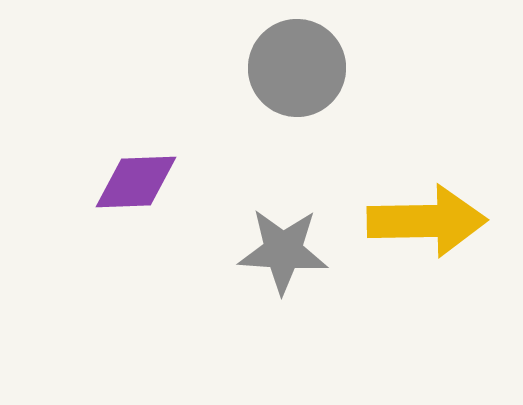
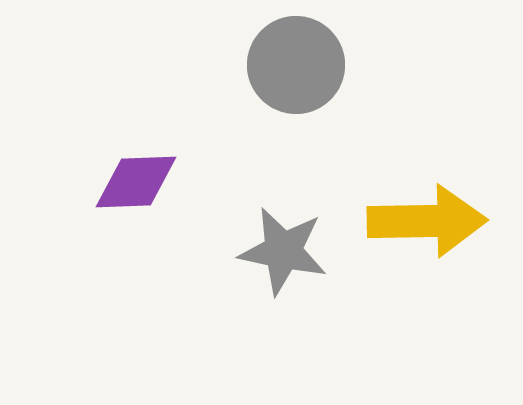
gray circle: moved 1 px left, 3 px up
gray star: rotated 8 degrees clockwise
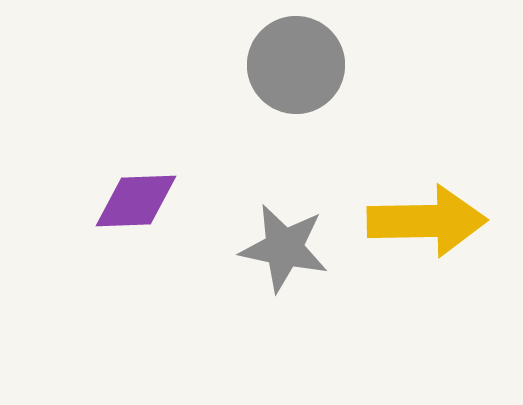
purple diamond: moved 19 px down
gray star: moved 1 px right, 3 px up
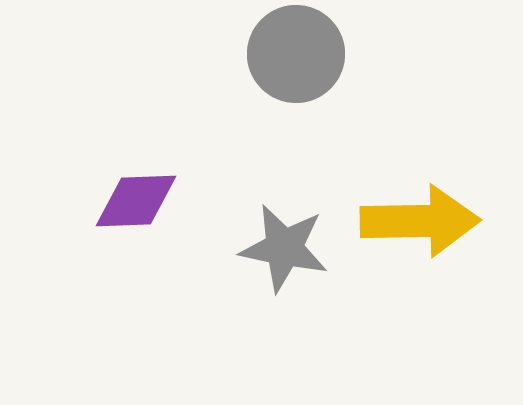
gray circle: moved 11 px up
yellow arrow: moved 7 px left
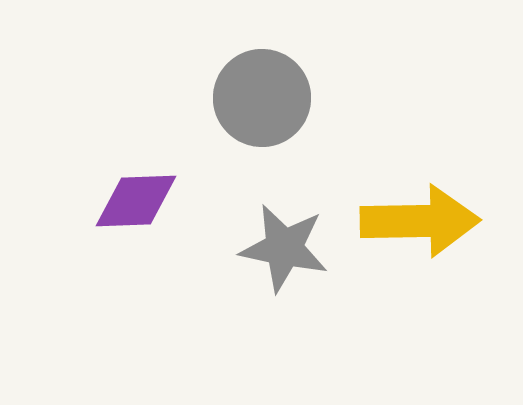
gray circle: moved 34 px left, 44 px down
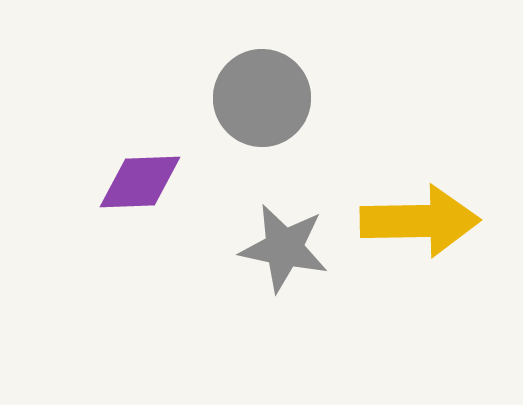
purple diamond: moved 4 px right, 19 px up
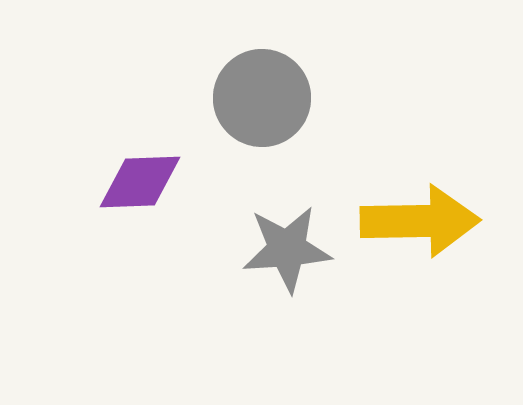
gray star: moved 3 px right, 1 px down; rotated 16 degrees counterclockwise
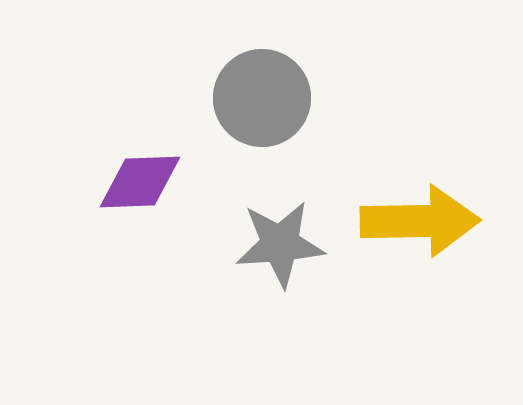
gray star: moved 7 px left, 5 px up
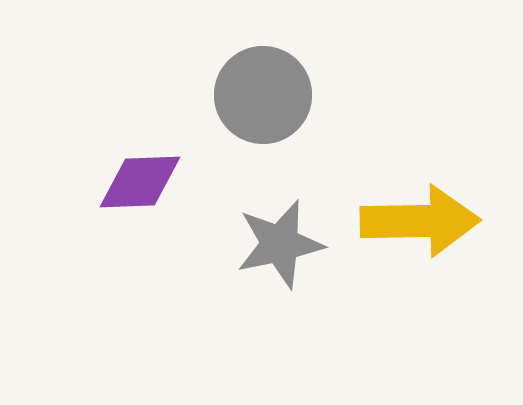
gray circle: moved 1 px right, 3 px up
gray star: rotated 8 degrees counterclockwise
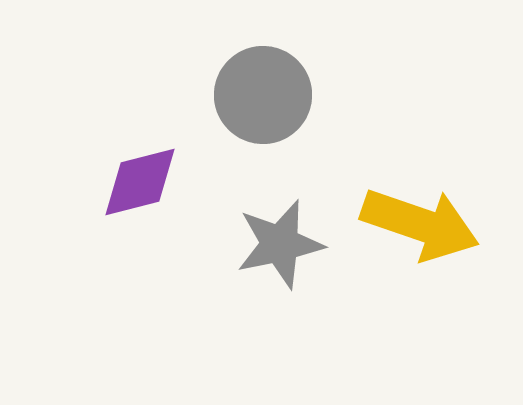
purple diamond: rotated 12 degrees counterclockwise
yellow arrow: moved 3 px down; rotated 20 degrees clockwise
